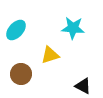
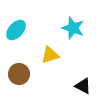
cyan star: rotated 15 degrees clockwise
brown circle: moved 2 px left
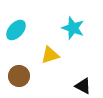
brown circle: moved 2 px down
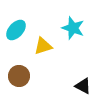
yellow triangle: moved 7 px left, 9 px up
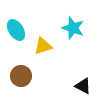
cyan ellipse: rotated 75 degrees counterclockwise
brown circle: moved 2 px right
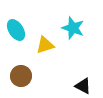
yellow triangle: moved 2 px right, 1 px up
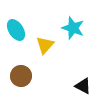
yellow triangle: rotated 30 degrees counterclockwise
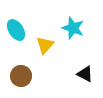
black triangle: moved 2 px right, 12 px up
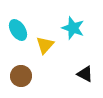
cyan ellipse: moved 2 px right
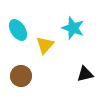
black triangle: rotated 42 degrees counterclockwise
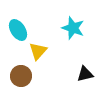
yellow triangle: moved 7 px left, 6 px down
